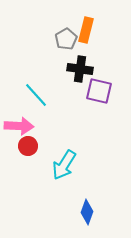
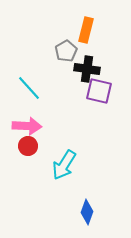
gray pentagon: moved 12 px down
black cross: moved 7 px right
cyan line: moved 7 px left, 7 px up
pink arrow: moved 8 px right
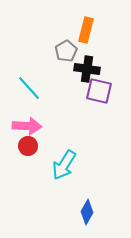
blue diamond: rotated 10 degrees clockwise
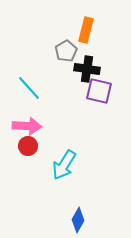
blue diamond: moved 9 px left, 8 px down
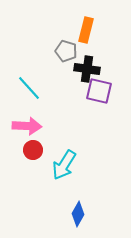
gray pentagon: rotated 25 degrees counterclockwise
red circle: moved 5 px right, 4 px down
blue diamond: moved 6 px up
